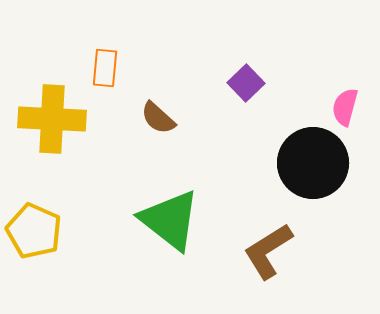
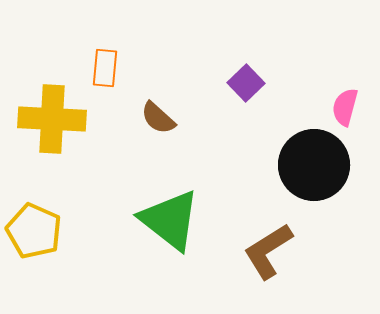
black circle: moved 1 px right, 2 px down
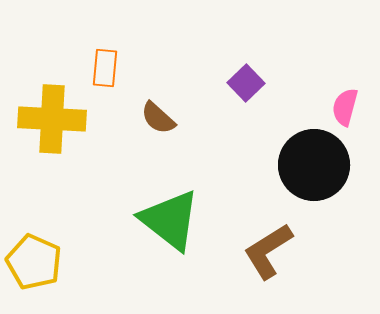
yellow pentagon: moved 31 px down
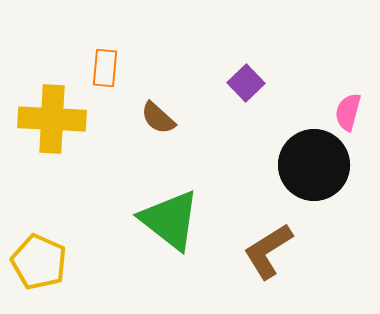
pink semicircle: moved 3 px right, 5 px down
yellow pentagon: moved 5 px right
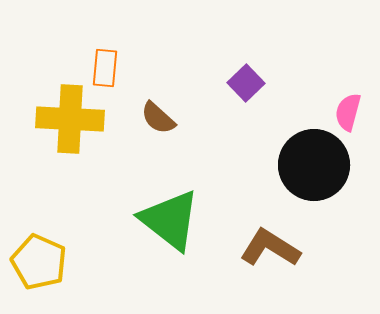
yellow cross: moved 18 px right
brown L-shape: moved 2 px right, 3 px up; rotated 64 degrees clockwise
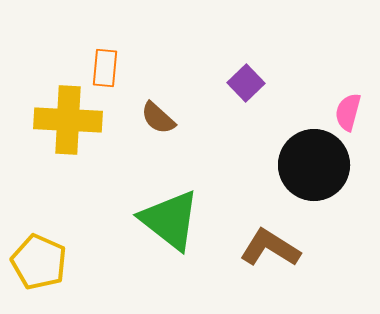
yellow cross: moved 2 px left, 1 px down
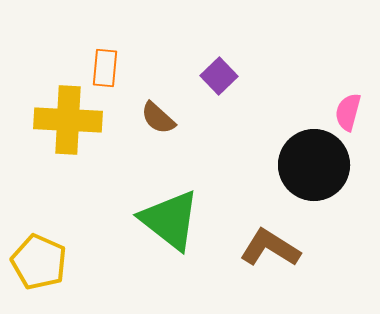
purple square: moved 27 px left, 7 px up
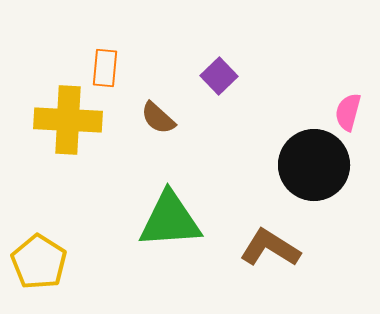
green triangle: rotated 42 degrees counterclockwise
yellow pentagon: rotated 8 degrees clockwise
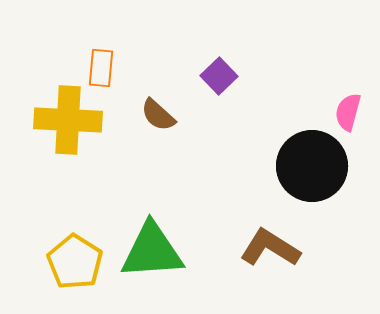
orange rectangle: moved 4 px left
brown semicircle: moved 3 px up
black circle: moved 2 px left, 1 px down
green triangle: moved 18 px left, 31 px down
yellow pentagon: moved 36 px right
